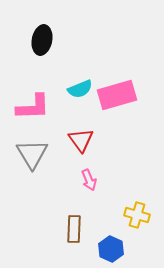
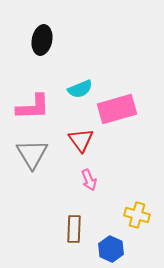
pink rectangle: moved 14 px down
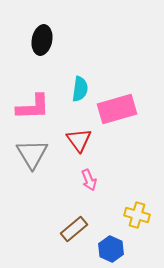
cyan semicircle: rotated 60 degrees counterclockwise
red triangle: moved 2 px left
brown rectangle: rotated 48 degrees clockwise
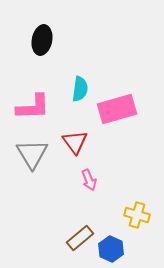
red triangle: moved 4 px left, 2 px down
brown rectangle: moved 6 px right, 9 px down
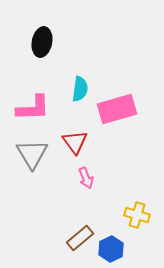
black ellipse: moved 2 px down
pink L-shape: moved 1 px down
pink arrow: moved 3 px left, 2 px up
blue hexagon: rotated 10 degrees clockwise
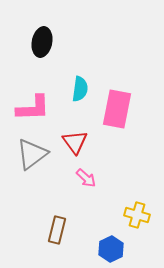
pink rectangle: rotated 63 degrees counterclockwise
gray triangle: rotated 24 degrees clockwise
pink arrow: rotated 25 degrees counterclockwise
brown rectangle: moved 23 px left, 8 px up; rotated 36 degrees counterclockwise
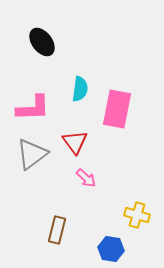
black ellipse: rotated 48 degrees counterclockwise
blue hexagon: rotated 25 degrees counterclockwise
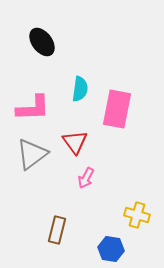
pink arrow: rotated 75 degrees clockwise
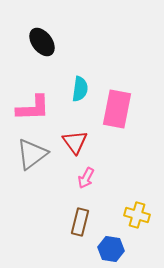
brown rectangle: moved 23 px right, 8 px up
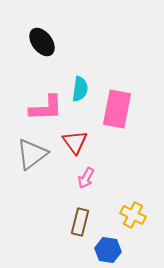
pink L-shape: moved 13 px right
yellow cross: moved 4 px left; rotated 10 degrees clockwise
blue hexagon: moved 3 px left, 1 px down
